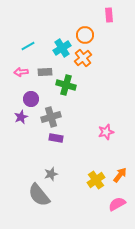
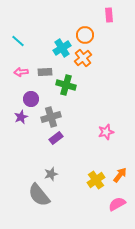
cyan line: moved 10 px left, 5 px up; rotated 72 degrees clockwise
purple rectangle: rotated 48 degrees counterclockwise
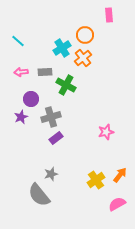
green cross: rotated 12 degrees clockwise
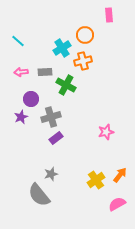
orange cross: moved 3 px down; rotated 24 degrees clockwise
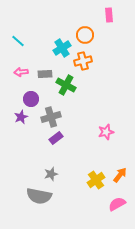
gray rectangle: moved 2 px down
gray semicircle: moved 1 px down; rotated 40 degrees counterclockwise
